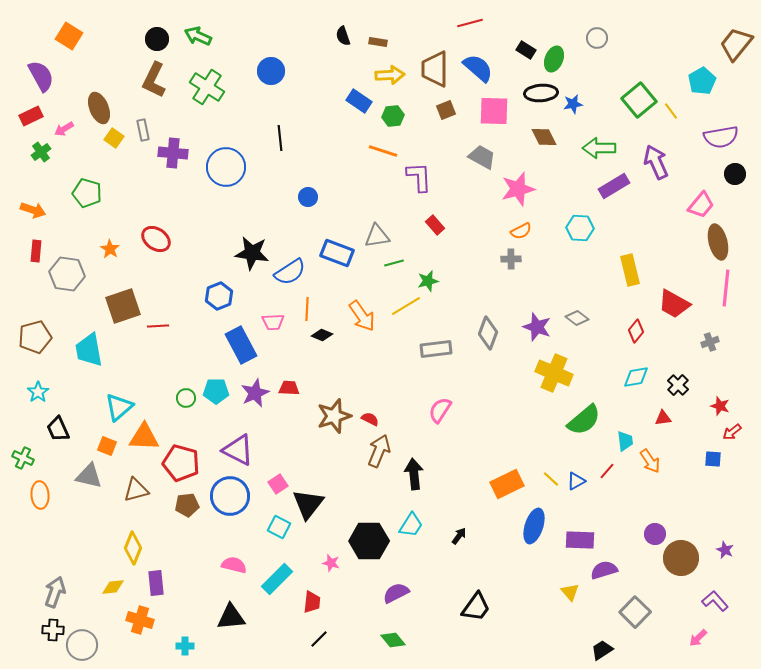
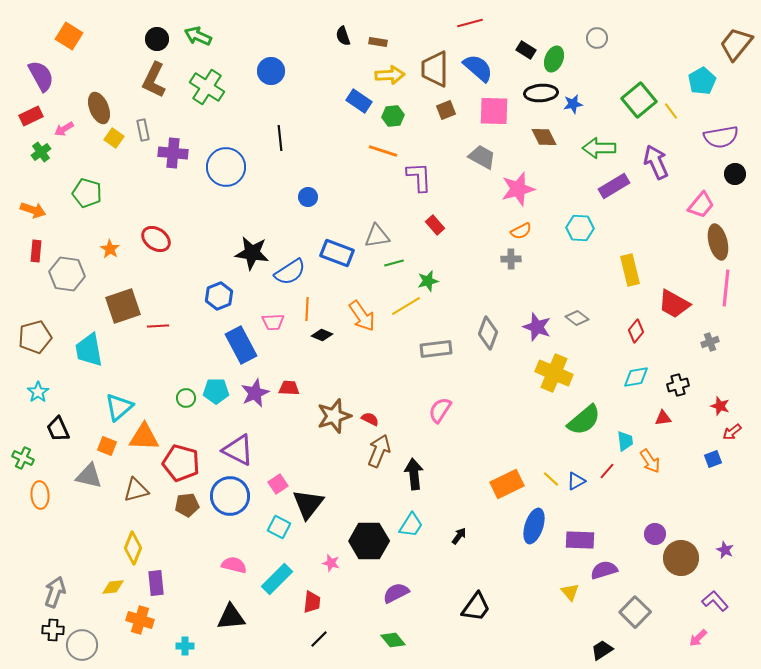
black cross at (678, 385): rotated 30 degrees clockwise
blue square at (713, 459): rotated 24 degrees counterclockwise
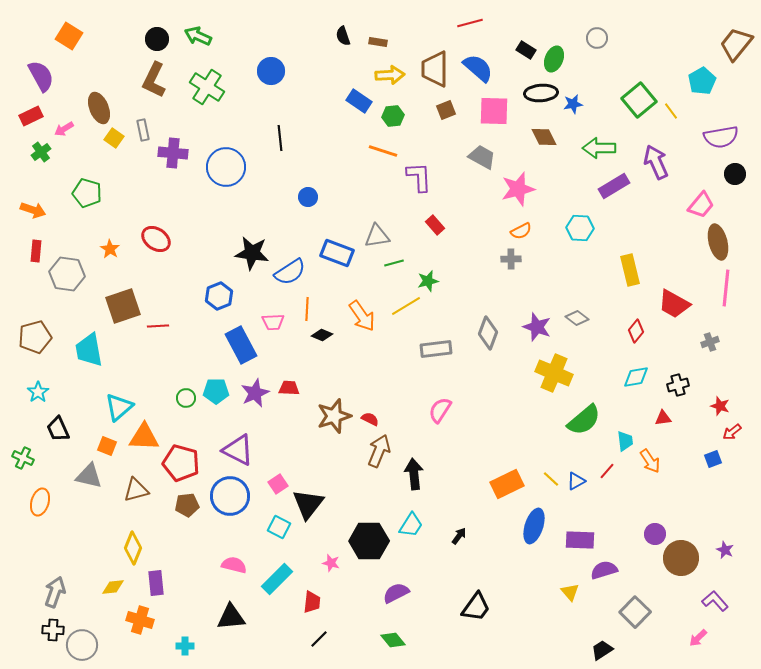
orange ellipse at (40, 495): moved 7 px down; rotated 20 degrees clockwise
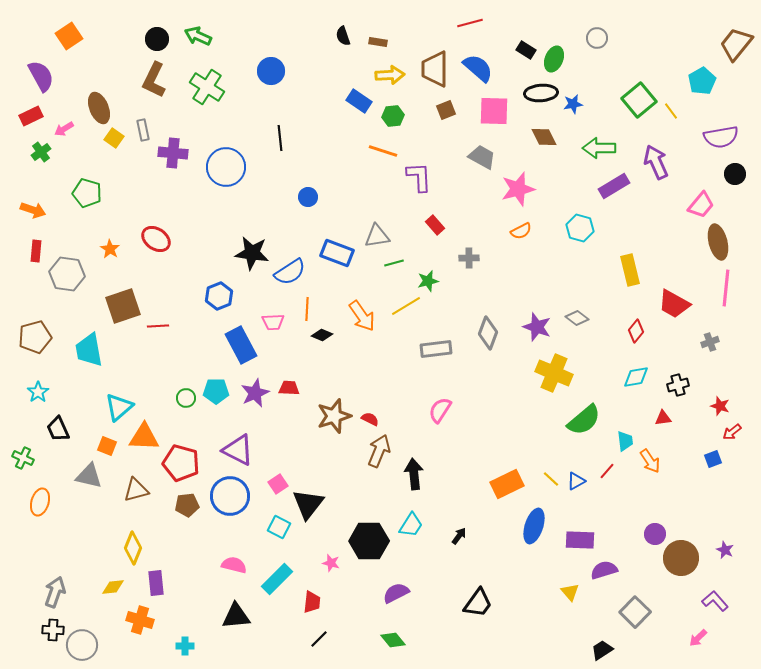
orange square at (69, 36): rotated 24 degrees clockwise
cyan hexagon at (580, 228): rotated 12 degrees clockwise
gray cross at (511, 259): moved 42 px left, 1 px up
black trapezoid at (476, 607): moved 2 px right, 4 px up
black triangle at (231, 617): moved 5 px right, 1 px up
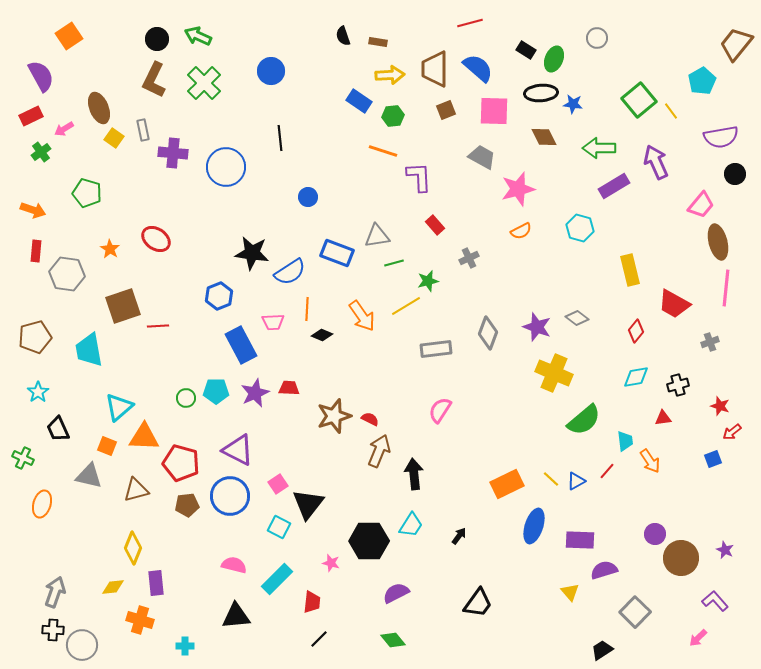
green cross at (207, 87): moved 3 px left, 4 px up; rotated 12 degrees clockwise
blue star at (573, 104): rotated 18 degrees clockwise
gray cross at (469, 258): rotated 24 degrees counterclockwise
orange ellipse at (40, 502): moved 2 px right, 2 px down
